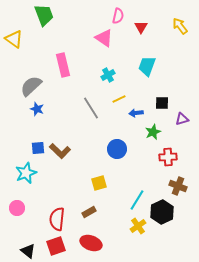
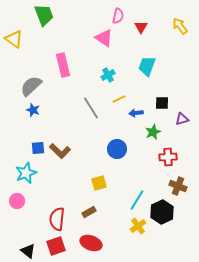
blue star: moved 4 px left, 1 px down
pink circle: moved 7 px up
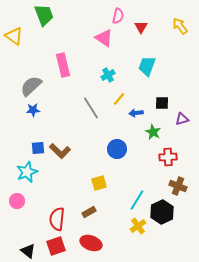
yellow triangle: moved 3 px up
yellow line: rotated 24 degrees counterclockwise
blue star: rotated 24 degrees counterclockwise
green star: rotated 21 degrees counterclockwise
cyan star: moved 1 px right, 1 px up
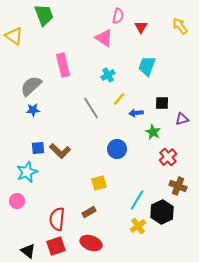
red cross: rotated 36 degrees counterclockwise
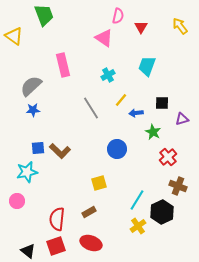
yellow line: moved 2 px right, 1 px down
cyan star: rotated 10 degrees clockwise
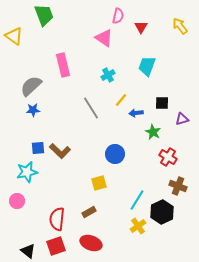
blue circle: moved 2 px left, 5 px down
red cross: rotated 18 degrees counterclockwise
